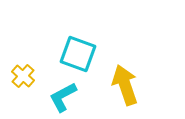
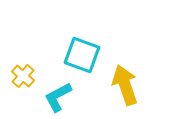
cyan square: moved 4 px right, 1 px down
cyan L-shape: moved 5 px left
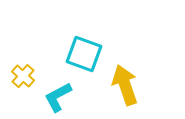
cyan square: moved 2 px right, 1 px up
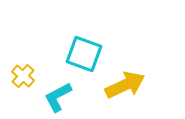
yellow arrow: rotated 84 degrees clockwise
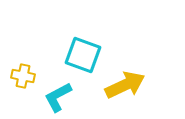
cyan square: moved 1 px left, 1 px down
yellow cross: rotated 30 degrees counterclockwise
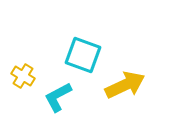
yellow cross: rotated 20 degrees clockwise
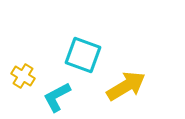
yellow arrow: moved 1 px right, 1 px down; rotated 6 degrees counterclockwise
cyan L-shape: moved 1 px left
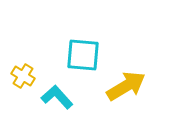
cyan square: rotated 15 degrees counterclockwise
cyan L-shape: rotated 76 degrees clockwise
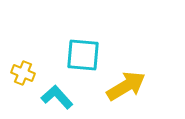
yellow cross: moved 3 px up; rotated 10 degrees counterclockwise
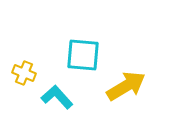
yellow cross: moved 1 px right
